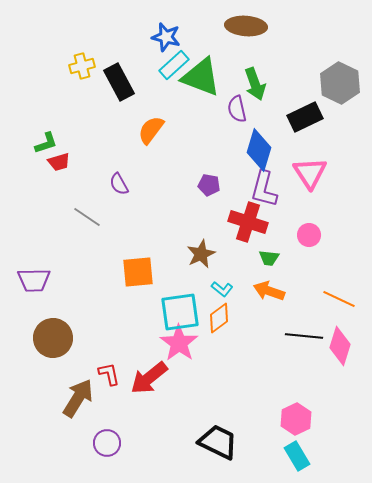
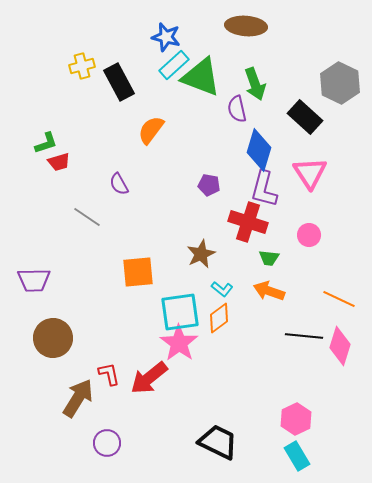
black rectangle at (305, 117): rotated 68 degrees clockwise
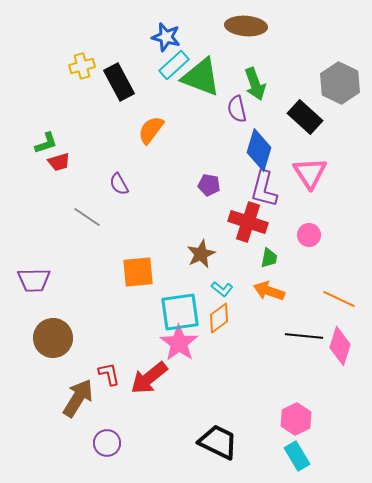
green trapezoid at (269, 258): rotated 85 degrees counterclockwise
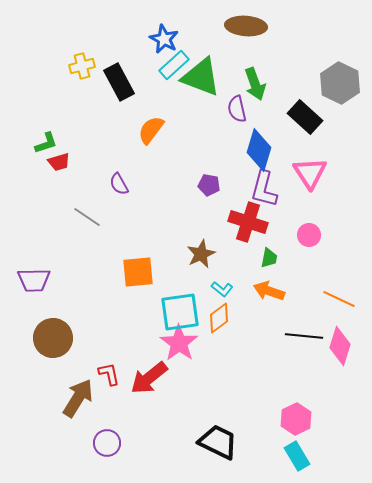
blue star at (166, 37): moved 2 px left, 2 px down; rotated 12 degrees clockwise
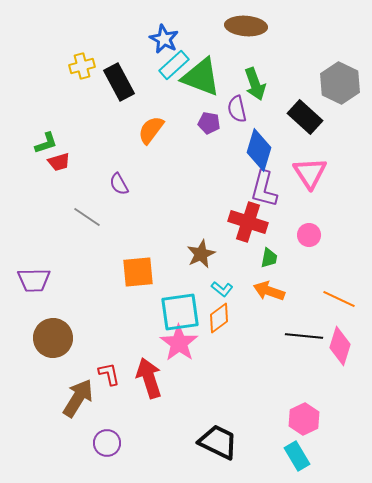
purple pentagon at (209, 185): moved 62 px up
red arrow at (149, 378): rotated 111 degrees clockwise
pink hexagon at (296, 419): moved 8 px right
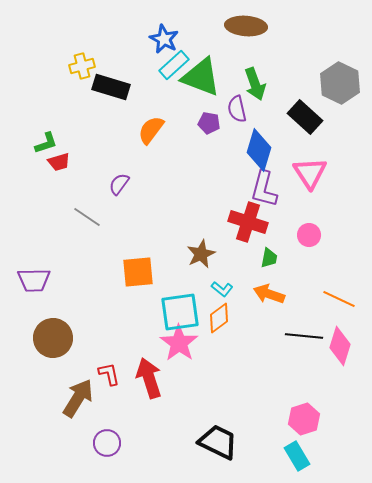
black rectangle at (119, 82): moved 8 px left, 5 px down; rotated 45 degrees counterclockwise
purple semicircle at (119, 184): rotated 65 degrees clockwise
orange arrow at (269, 291): moved 3 px down
pink hexagon at (304, 419): rotated 8 degrees clockwise
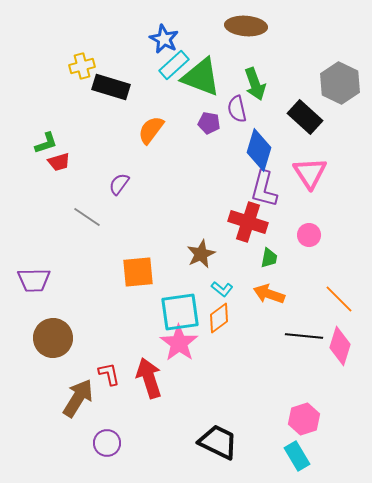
orange line at (339, 299): rotated 20 degrees clockwise
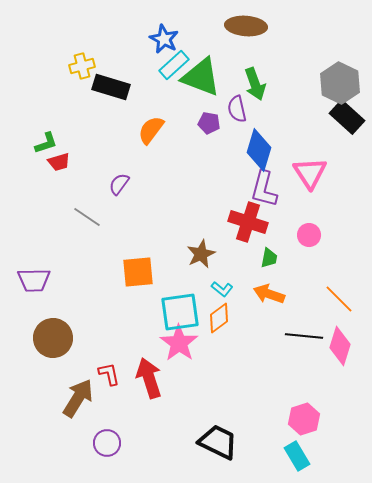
black rectangle at (305, 117): moved 42 px right
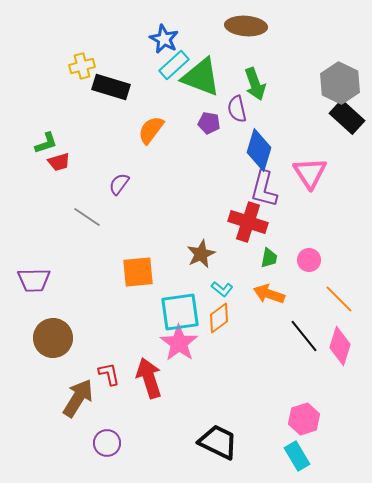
pink circle at (309, 235): moved 25 px down
black line at (304, 336): rotated 45 degrees clockwise
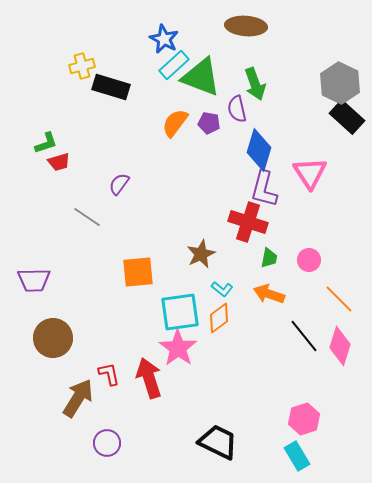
orange semicircle at (151, 130): moved 24 px right, 7 px up
pink star at (179, 343): moved 1 px left, 5 px down
